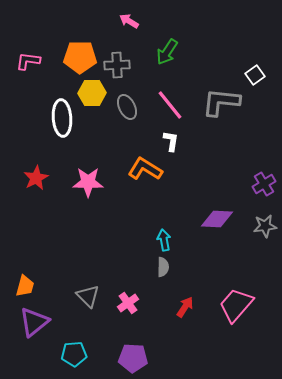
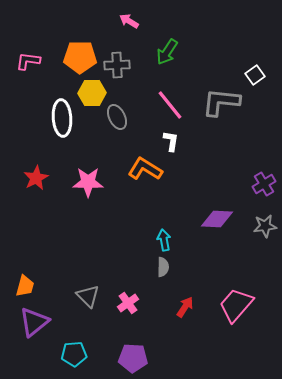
gray ellipse: moved 10 px left, 10 px down
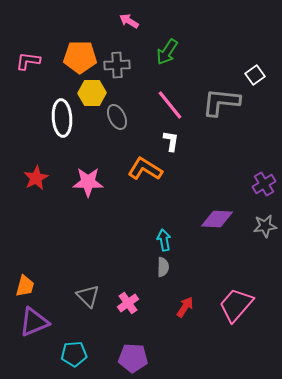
purple triangle: rotated 16 degrees clockwise
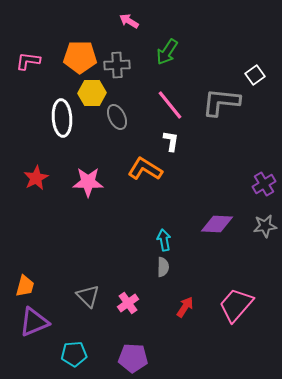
purple diamond: moved 5 px down
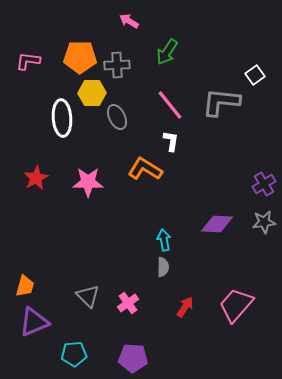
gray star: moved 1 px left, 4 px up
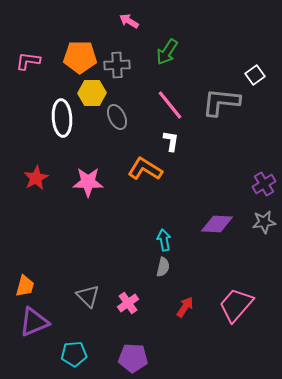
gray semicircle: rotated 12 degrees clockwise
